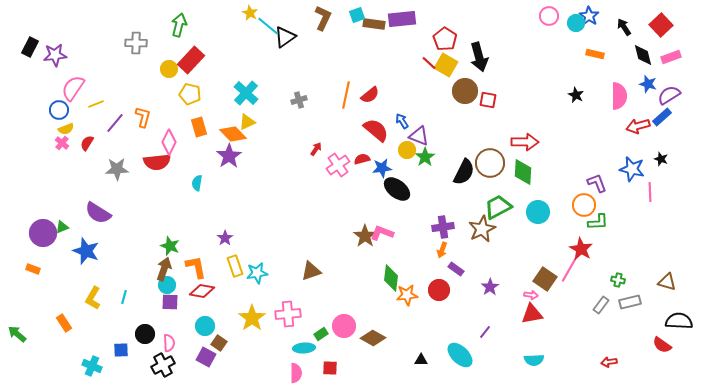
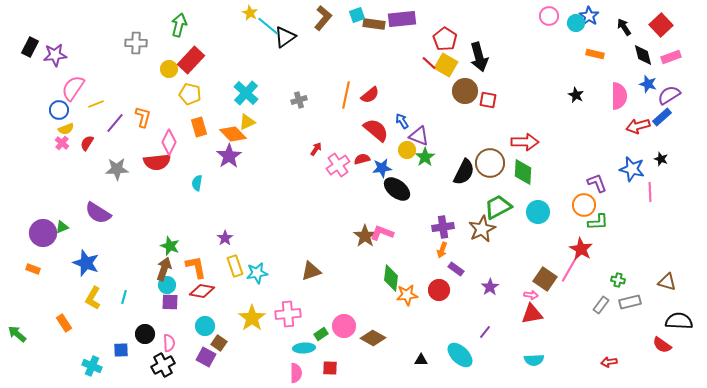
brown L-shape at (323, 18): rotated 15 degrees clockwise
blue star at (86, 251): moved 12 px down
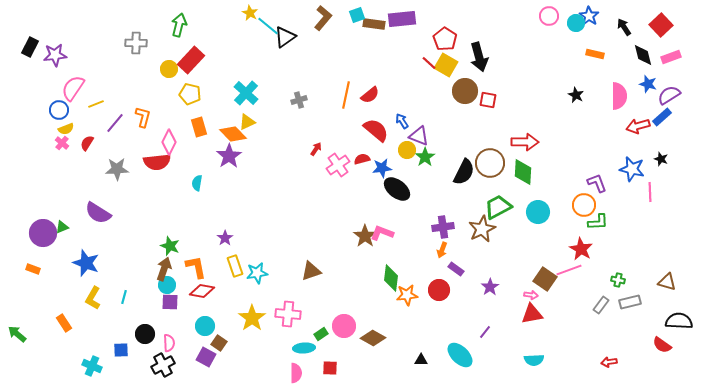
pink line at (569, 270): rotated 40 degrees clockwise
pink cross at (288, 314): rotated 10 degrees clockwise
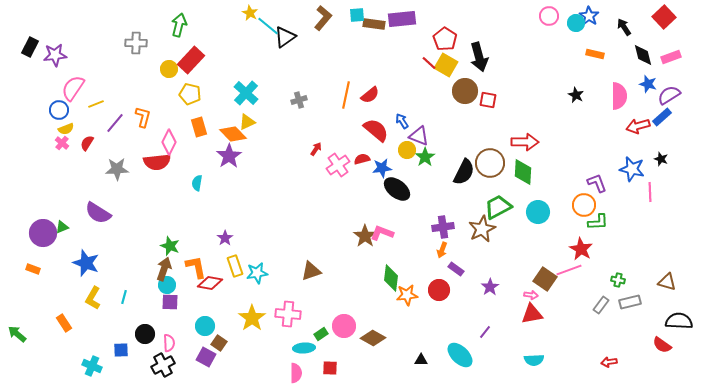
cyan square at (357, 15): rotated 14 degrees clockwise
red square at (661, 25): moved 3 px right, 8 px up
red diamond at (202, 291): moved 8 px right, 8 px up
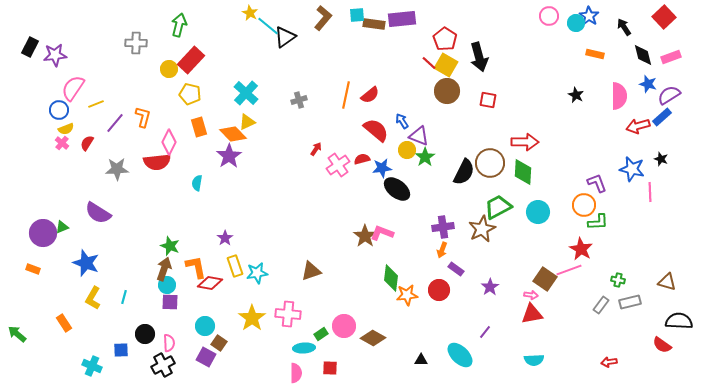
brown circle at (465, 91): moved 18 px left
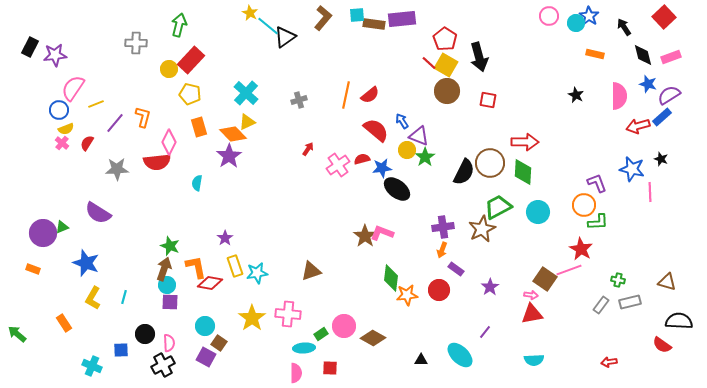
red arrow at (316, 149): moved 8 px left
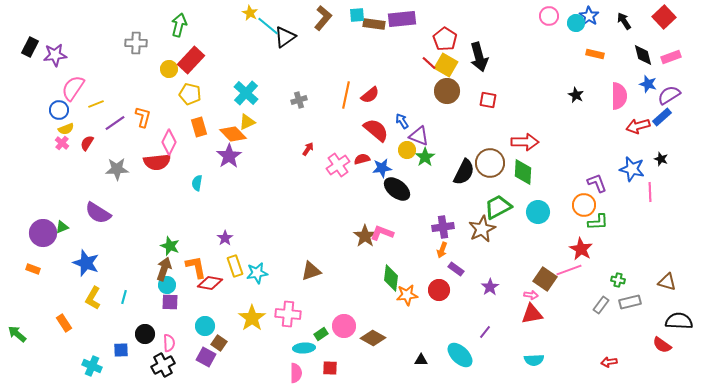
black arrow at (624, 27): moved 6 px up
purple line at (115, 123): rotated 15 degrees clockwise
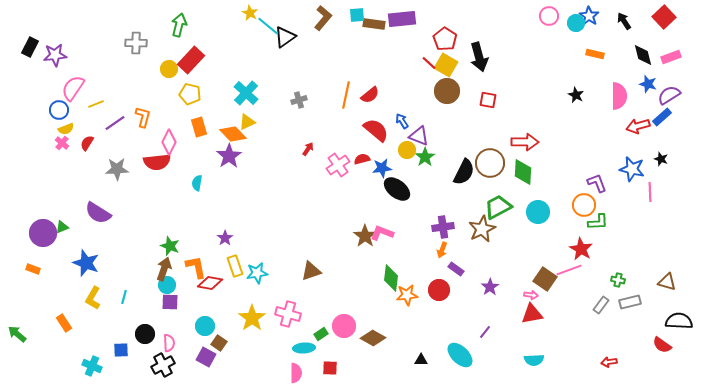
pink cross at (288, 314): rotated 10 degrees clockwise
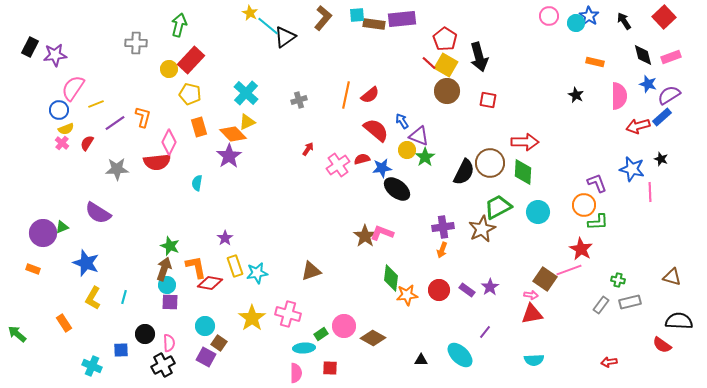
orange rectangle at (595, 54): moved 8 px down
purple rectangle at (456, 269): moved 11 px right, 21 px down
brown triangle at (667, 282): moved 5 px right, 5 px up
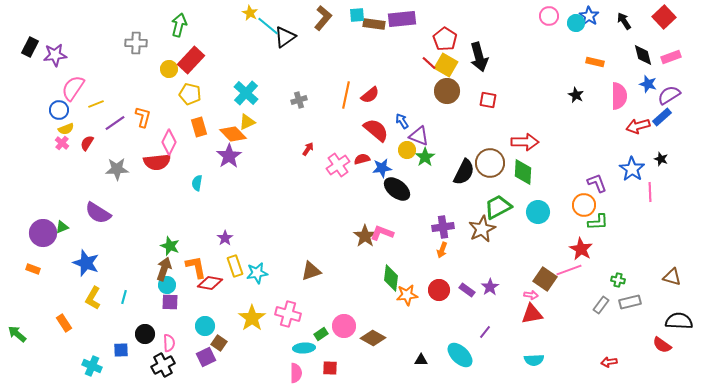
blue star at (632, 169): rotated 20 degrees clockwise
purple square at (206, 357): rotated 36 degrees clockwise
